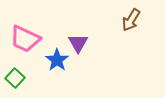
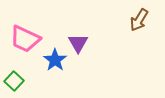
brown arrow: moved 8 px right
blue star: moved 2 px left
green square: moved 1 px left, 3 px down
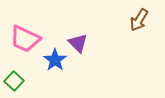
purple triangle: rotated 15 degrees counterclockwise
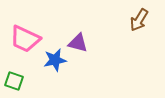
purple triangle: rotated 30 degrees counterclockwise
blue star: rotated 25 degrees clockwise
green square: rotated 24 degrees counterclockwise
